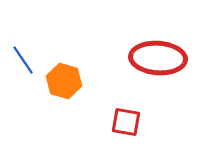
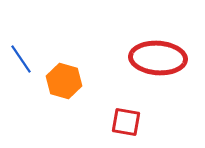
blue line: moved 2 px left, 1 px up
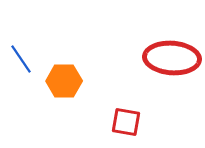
red ellipse: moved 14 px right
orange hexagon: rotated 16 degrees counterclockwise
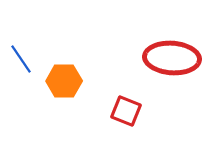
red square: moved 11 px up; rotated 12 degrees clockwise
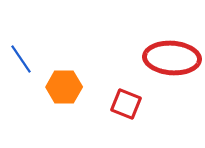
orange hexagon: moved 6 px down
red square: moved 7 px up
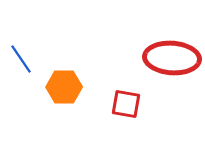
red square: rotated 12 degrees counterclockwise
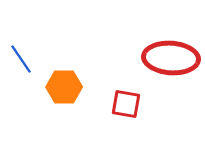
red ellipse: moved 1 px left
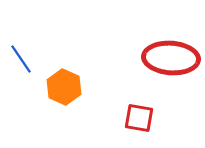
orange hexagon: rotated 24 degrees clockwise
red square: moved 13 px right, 14 px down
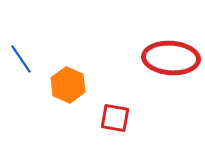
orange hexagon: moved 4 px right, 2 px up
red square: moved 24 px left
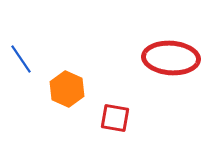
orange hexagon: moved 1 px left, 4 px down
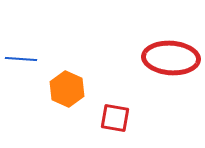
blue line: rotated 52 degrees counterclockwise
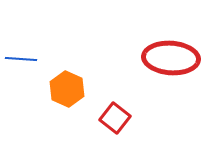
red square: rotated 28 degrees clockwise
